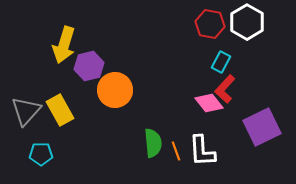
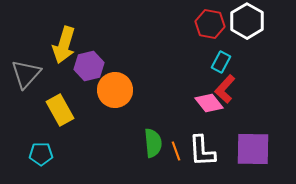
white hexagon: moved 1 px up
gray triangle: moved 37 px up
purple square: moved 9 px left, 22 px down; rotated 27 degrees clockwise
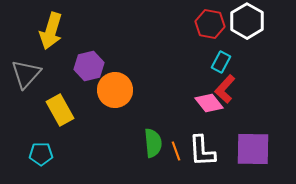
yellow arrow: moved 13 px left, 14 px up
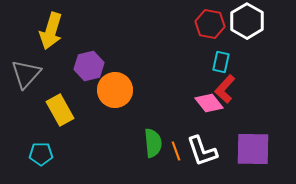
cyan rectangle: rotated 15 degrees counterclockwise
white L-shape: rotated 16 degrees counterclockwise
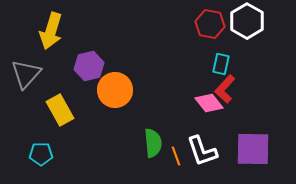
cyan rectangle: moved 2 px down
orange line: moved 5 px down
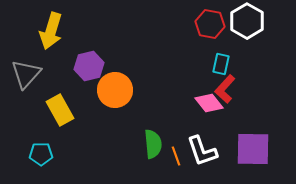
green semicircle: moved 1 px down
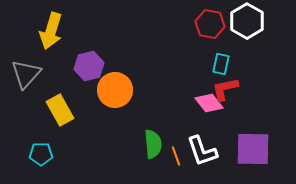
red L-shape: rotated 36 degrees clockwise
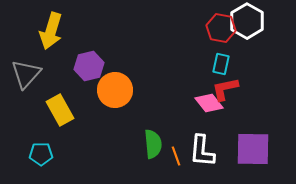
red hexagon: moved 11 px right, 4 px down
white L-shape: rotated 24 degrees clockwise
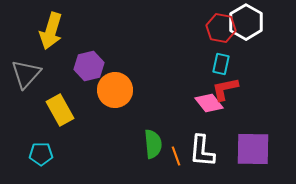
white hexagon: moved 1 px left, 1 px down
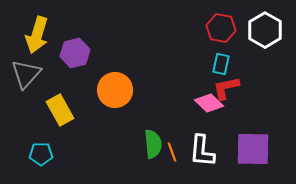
white hexagon: moved 19 px right, 8 px down
yellow arrow: moved 14 px left, 4 px down
purple hexagon: moved 14 px left, 13 px up
red L-shape: moved 1 px right, 1 px up
pink diamond: rotated 8 degrees counterclockwise
orange line: moved 4 px left, 4 px up
